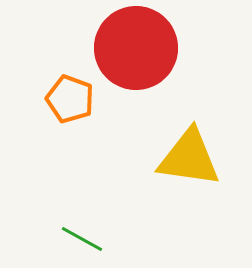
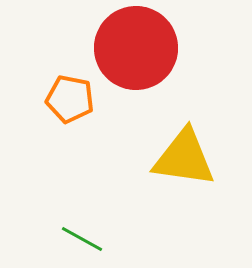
orange pentagon: rotated 9 degrees counterclockwise
yellow triangle: moved 5 px left
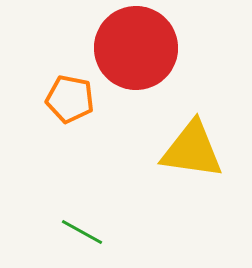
yellow triangle: moved 8 px right, 8 px up
green line: moved 7 px up
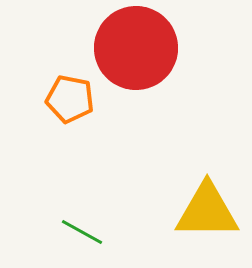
yellow triangle: moved 15 px right, 61 px down; rotated 8 degrees counterclockwise
